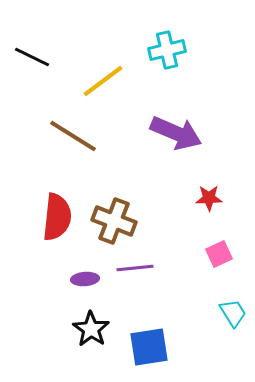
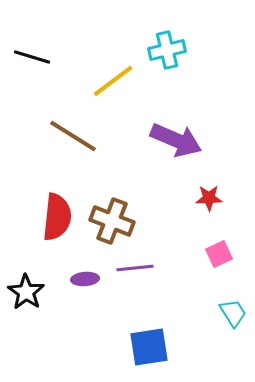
black line: rotated 9 degrees counterclockwise
yellow line: moved 10 px right
purple arrow: moved 7 px down
brown cross: moved 2 px left
black star: moved 65 px left, 37 px up
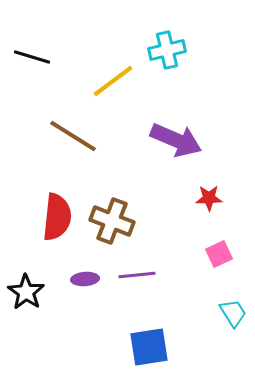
purple line: moved 2 px right, 7 px down
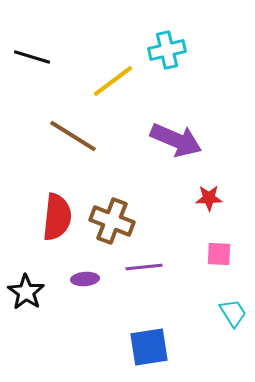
pink square: rotated 28 degrees clockwise
purple line: moved 7 px right, 8 px up
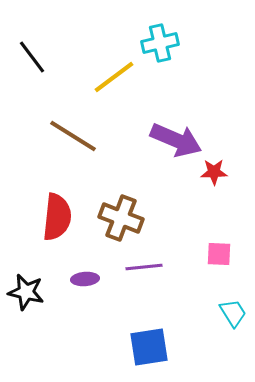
cyan cross: moved 7 px left, 7 px up
black line: rotated 36 degrees clockwise
yellow line: moved 1 px right, 4 px up
red star: moved 5 px right, 26 px up
brown cross: moved 9 px right, 3 px up
black star: rotated 21 degrees counterclockwise
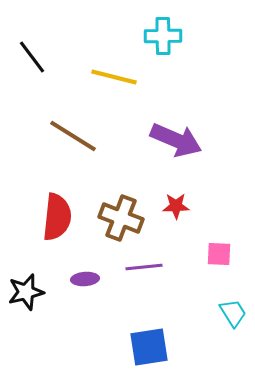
cyan cross: moved 3 px right, 7 px up; rotated 12 degrees clockwise
yellow line: rotated 51 degrees clockwise
red star: moved 38 px left, 34 px down
black star: rotated 27 degrees counterclockwise
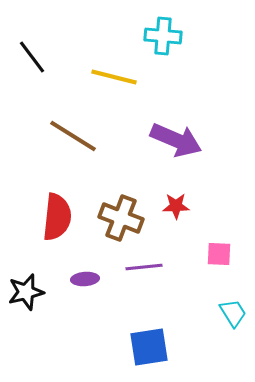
cyan cross: rotated 6 degrees clockwise
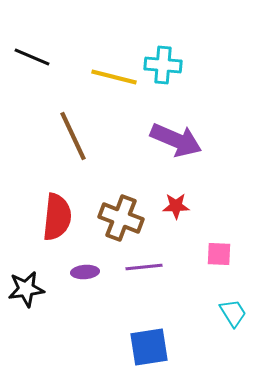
cyan cross: moved 29 px down
black line: rotated 30 degrees counterclockwise
brown line: rotated 33 degrees clockwise
purple ellipse: moved 7 px up
black star: moved 3 px up; rotated 6 degrees clockwise
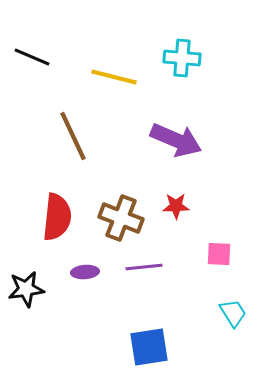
cyan cross: moved 19 px right, 7 px up
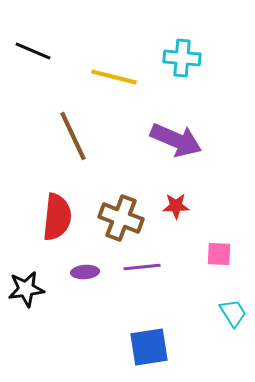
black line: moved 1 px right, 6 px up
purple line: moved 2 px left
